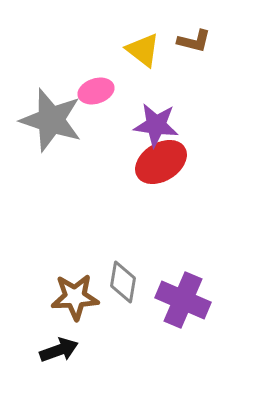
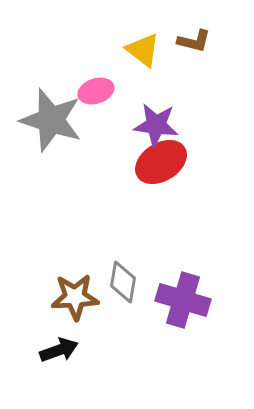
purple cross: rotated 6 degrees counterclockwise
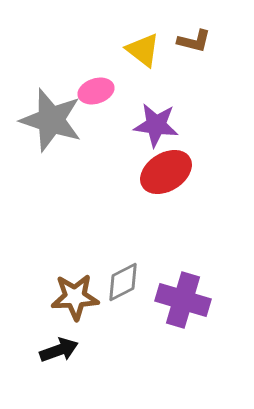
red ellipse: moved 5 px right, 10 px down
gray diamond: rotated 54 degrees clockwise
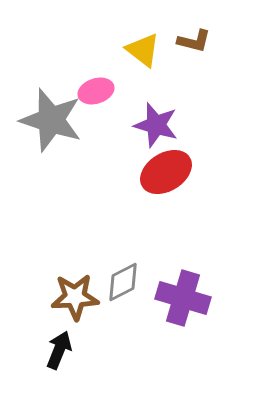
purple star: rotated 9 degrees clockwise
purple cross: moved 2 px up
black arrow: rotated 48 degrees counterclockwise
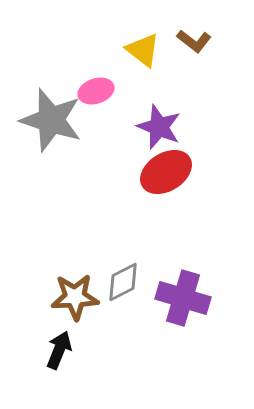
brown L-shape: rotated 24 degrees clockwise
purple star: moved 3 px right, 2 px down; rotated 6 degrees clockwise
